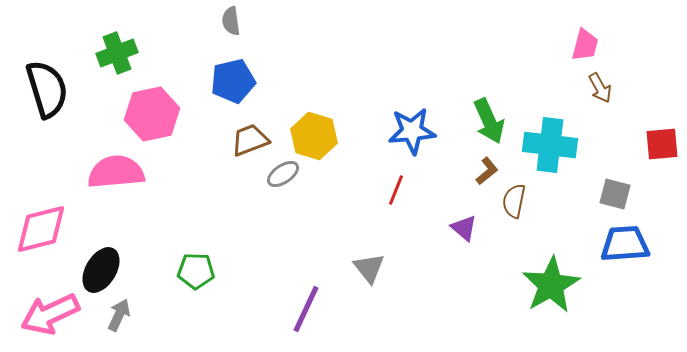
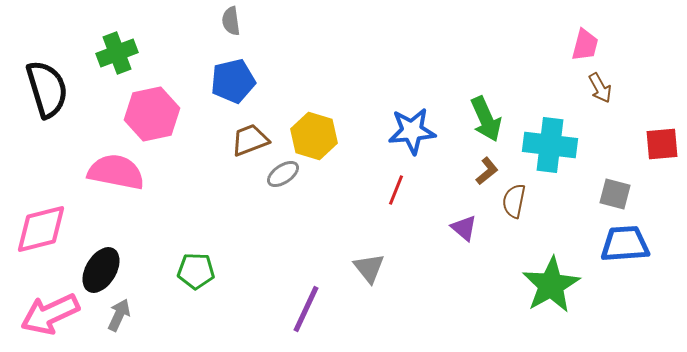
green arrow: moved 3 px left, 2 px up
pink semicircle: rotated 16 degrees clockwise
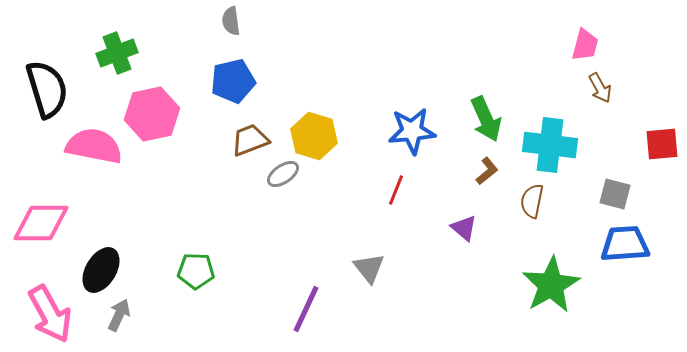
pink semicircle: moved 22 px left, 26 px up
brown semicircle: moved 18 px right
pink diamond: moved 6 px up; rotated 14 degrees clockwise
pink arrow: rotated 94 degrees counterclockwise
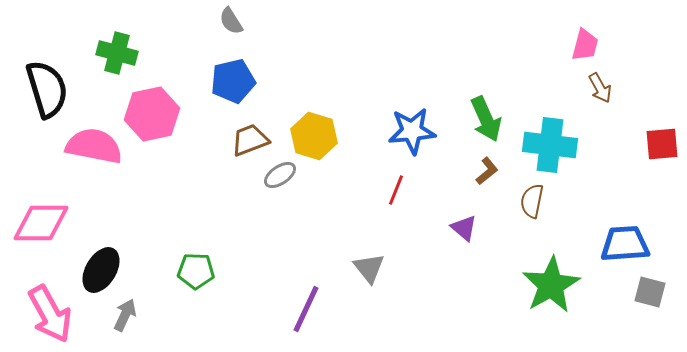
gray semicircle: rotated 24 degrees counterclockwise
green cross: rotated 36 degrees clockwise
gray ellipse: moved 3 px left, 1 px down
gray square: moved 35 px right, 98 px down
gray arrow: moved 6 px right
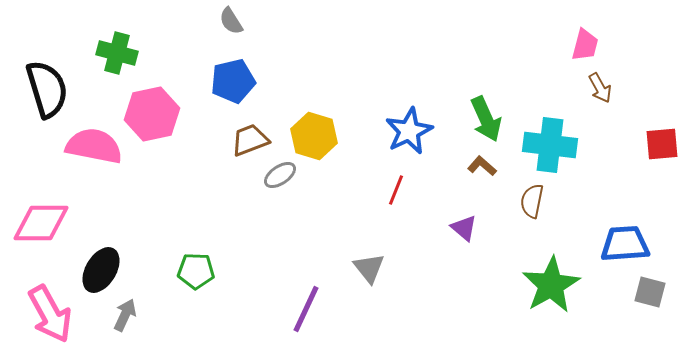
blue star: moved 3 px left; rotated 21 degrees counterclockwise
brown L-shape: moved 5 px left, 5 px up; rotated 100 degrees counterclockwise
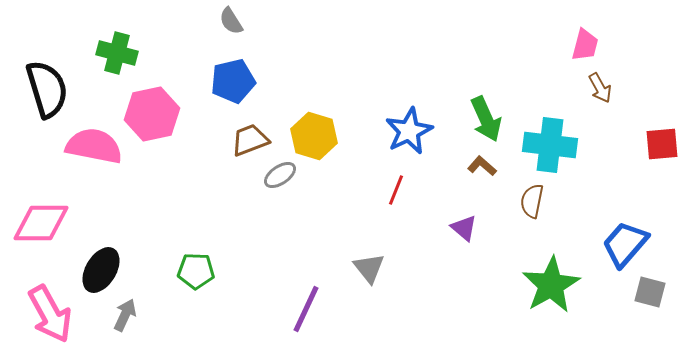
blue trapezoid: rotated 45 degrees counterclockwise
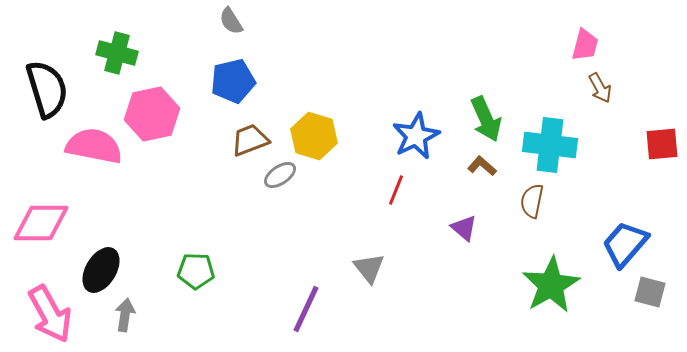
blue star: moved 7 px right, 5 px down
gray arrow: rotated 16 degrees counterclockwise
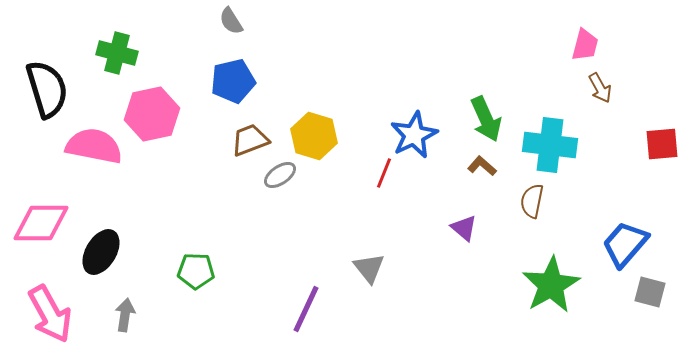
blue star: moved 2 px left, 1 px up
red line: moved 12 px left, 17 px up
black ellipse: moved 18 px up
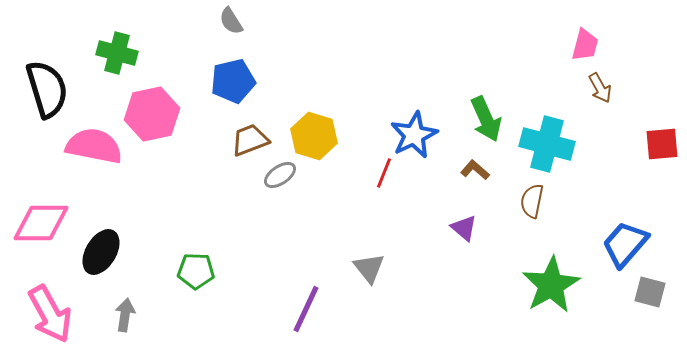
cyan cross: moved 3 px left, 1 px up; rotated 8 degrees clockwise
brown L-shape: moved 7 px left, 4 px down
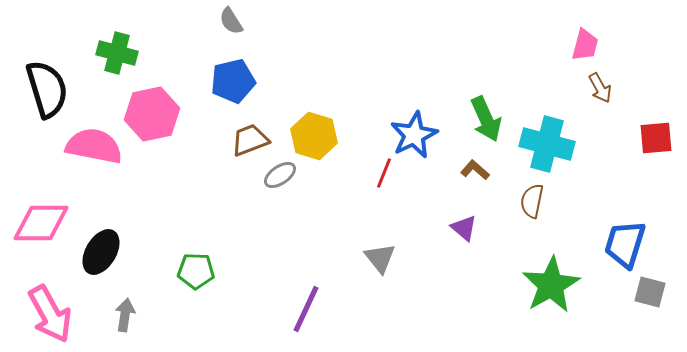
red square: moved 6 px left, 6 px up
blue trapezoid: rotated 24 degrees counterclockwise
gray triangle: moved 11 px right, 10 px up
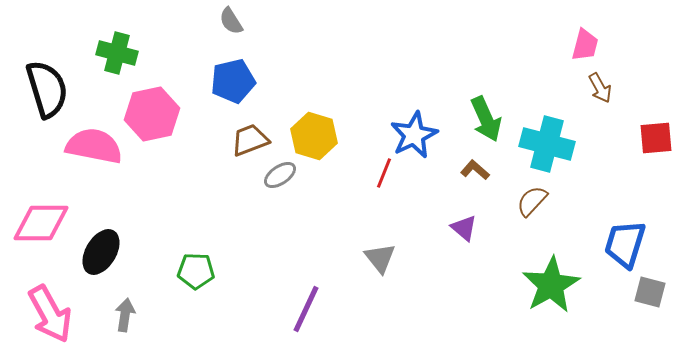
brown semicircle: rotated 32 degrees clockwise
